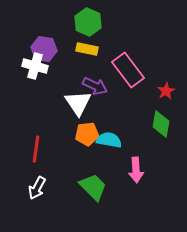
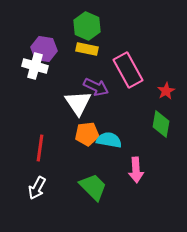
green hexagon: moved 1 px left, 4 px down
pink rectangle: rotated 8 degrees clockwise
purple arrow: moved 1 px right, 1 px down
red line: moved 4 px right, 1 px up
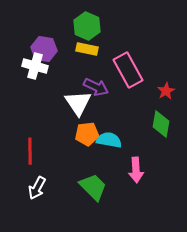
red line: moved 10 px left, 3 px down; rotated 8 degrees counterclockwise
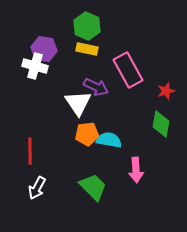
red star: rotated 12 degrees clockwise
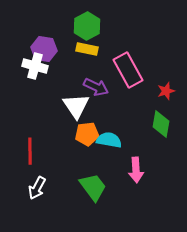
green hexagon: rotated 8 degrees clockwise
white triangle: moved 2 px left, 3 px down
green trapezoid: rotated 8 degrees clockwise
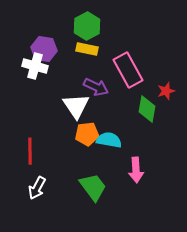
green diamond: moved 14 px left, 15 px up
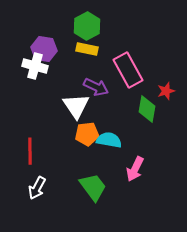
pink arrow: moved 1 px left, 1 px up; rotated 30 degrees clockwise
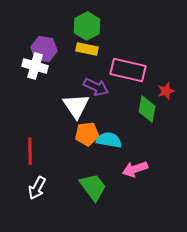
pink rectangle: rotated 48 degrees counterclockwise
pink arrow: rotated 45 degrees clockwise
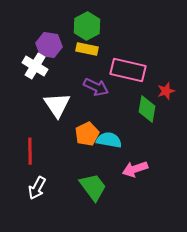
purple hexagon: moved 5 px right, 4 px up
white cross: rotated 15 degrees clockwise
white triangle: moved 19 px left, 1 px up
orange pentagon: rotated 20 degrees counterclockwise
